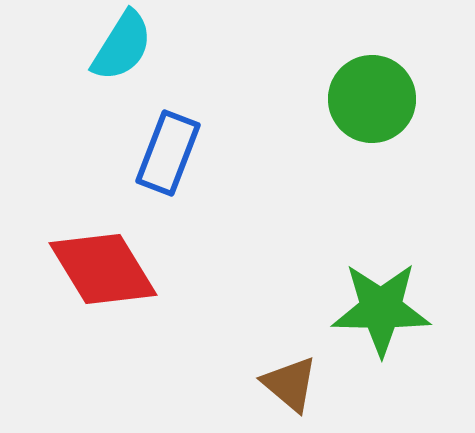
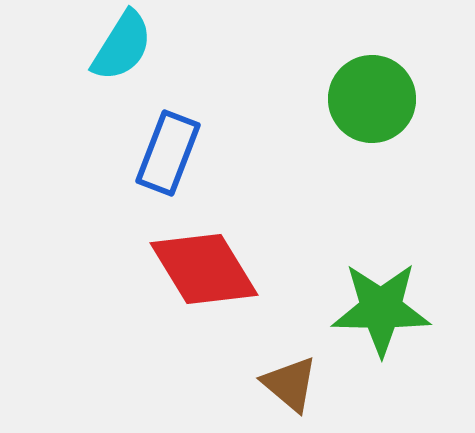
red diamond: moved 101 px right
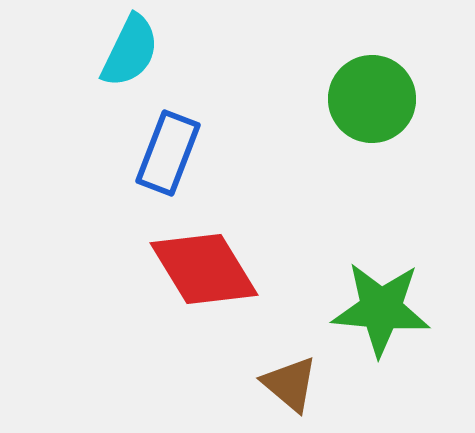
cyan semicircle: moved 8 px right, 5 px down; rotated 6 degrees counterclockwise
green star: rotated 4 degrees clockwise
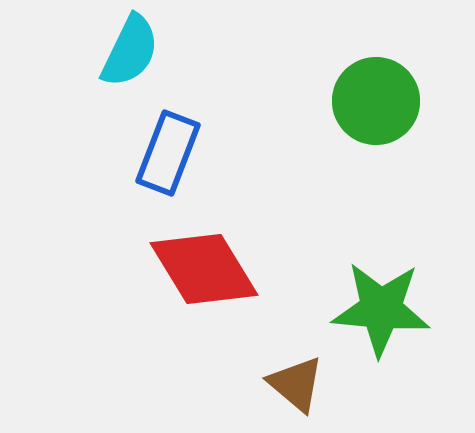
green circle: moved 4 px right, 2 px down
brown triangle: moved 6 px right
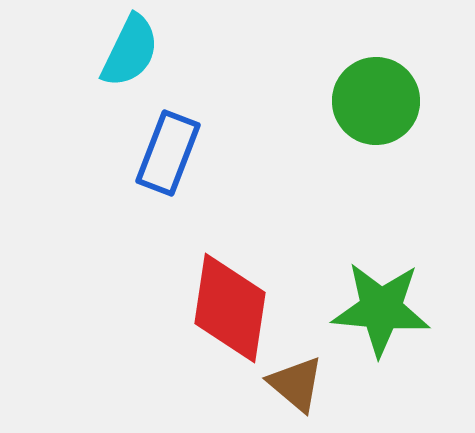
red diamond: moved 26 px right, 39 px down; rotated 40 degrees clockwise
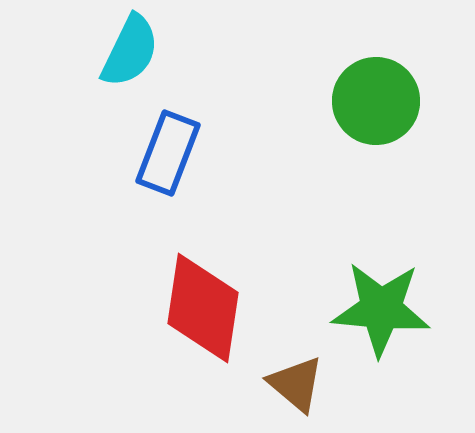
red diamond: moved 27 px left
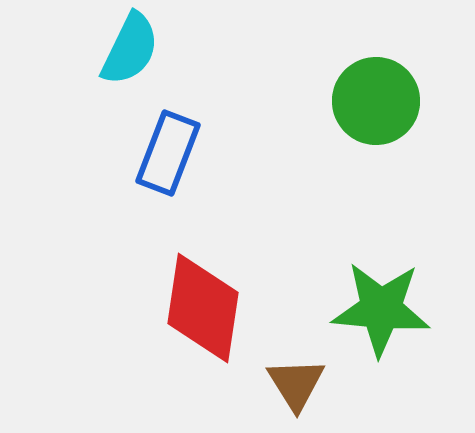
cyan semicircle: moved 2 px up
brown triangle: rotated 18 degrees clockwise
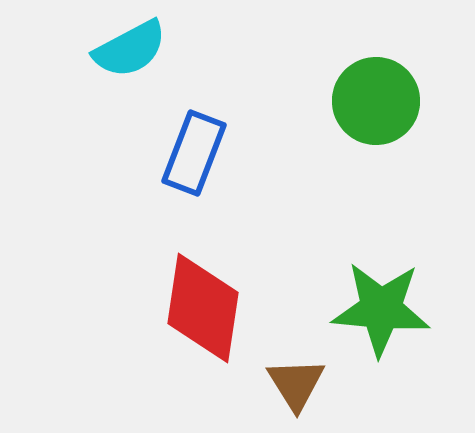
cyan semicircle: rotated 36 degrees clockwise
blue rectangle: moved 26 px right
